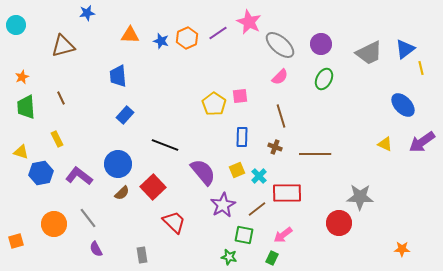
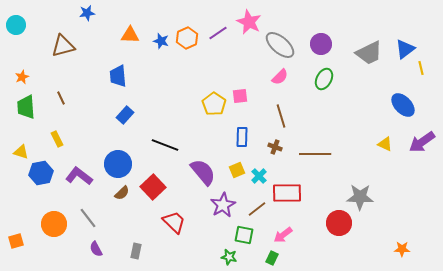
gray rectangle at (142, 255): moved 6 px left, 4 px up; rotated 21 degrees clockwise
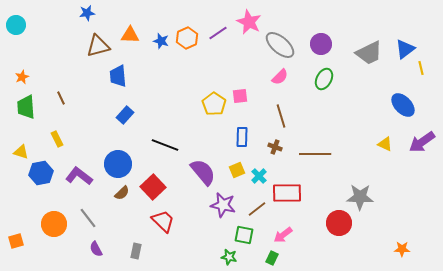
brown triangle at (63, 46): moved 35 px right
purple star at (223, 205): rotated 30 degrees counterclockwise
red trapezoid at (174, 222): moved 11 px left, 1 px up
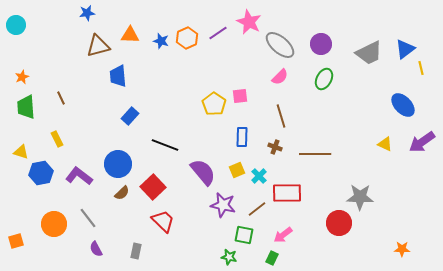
blue rectangle at (125, 115): moved 5 px right, 1 px down
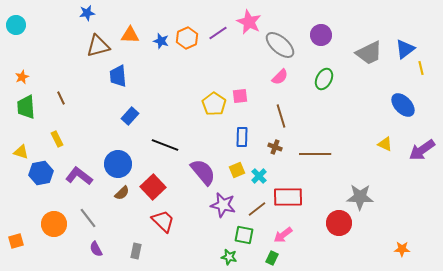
purple circle at (321, 44): moved 9 px up
purple arrow at (422, 142): moved 8 px down
red rectangle at (287, 193): moved 1 px right, 4 px down
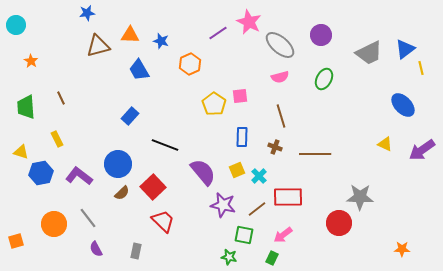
orange hexagon at (187, 38): moved 3 px right, 26 px down
blue trapezoid at (118, 76): moved 21 px right, 6 px up; rotated 25 degrees counterclockwise
orange star at (22, 77): moved 9 px right, 16 px up; rotated 16 degrees counterclockwise
pink semicircle at (280, 77): rotated 30 degrees clockwise
